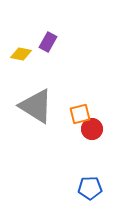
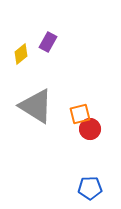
yellow diamond: rotated 50 degrees counterclockwise
red circle: moved 2 px left
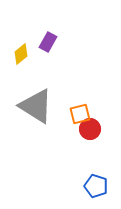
blue pentagon: moved 6 px right, 2 px up; rotated 20 degrees clockwise
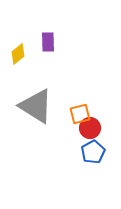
purple rectangle: rotated 30 degrees counterclockwise
yellow diamond: moved 3 px left
red circle: moved 1 px up
blue pentagon: moved 3 px left, 34 px up; rotated 25 degrees clockwise
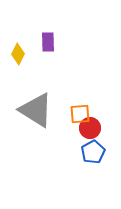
yellow diamond: rotated 25 degrees counterclockwise
gray triangle: moved 4 px down
orange square: rotated 10 degrees clockwise
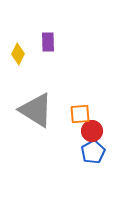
red circle: moved 2 px right, 3 px down
